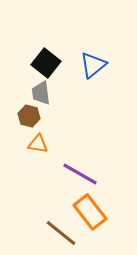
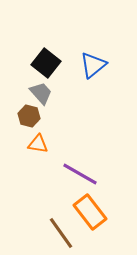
gray trapezoid: rotated 145 degrees clockwise
brown line: rotated 16 degrees clockwise
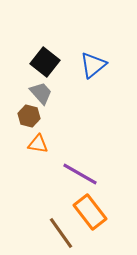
black square: moved 1 px left, 1 px up
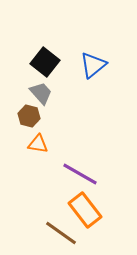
orange rectangle: moved 5 px left, 2 px up
brown line: rotated 20 degrees counterclockwise
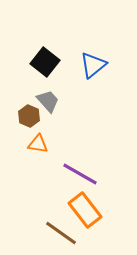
gray trapezoid: moved 7 px right, 8 px down
brown hexagon: rotated 10 degrees clockwise
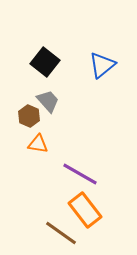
blue triangle: moved 9 px right
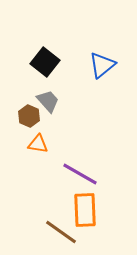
orange rectangle: rotated 36 degrees clockwise
brown line: moved 1 px up
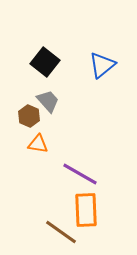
orange rectangle: moved 1 px right
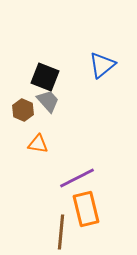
black square: moved 15 px down; rotated 16 degrees counterclockwise
brown hexagon: moved 6 px left, 6 px up
purple line: moved 3 px left, 4 px down; rotated 57 degrees counterclockwise
orange rectangle: moved 1 px up; rotated 12 degrees counterclockwise
brown line: rotated 60 degrees clockwise
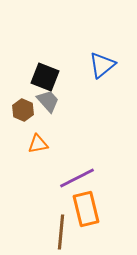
orange triangle: rotated 20 degrees counterclockwise
